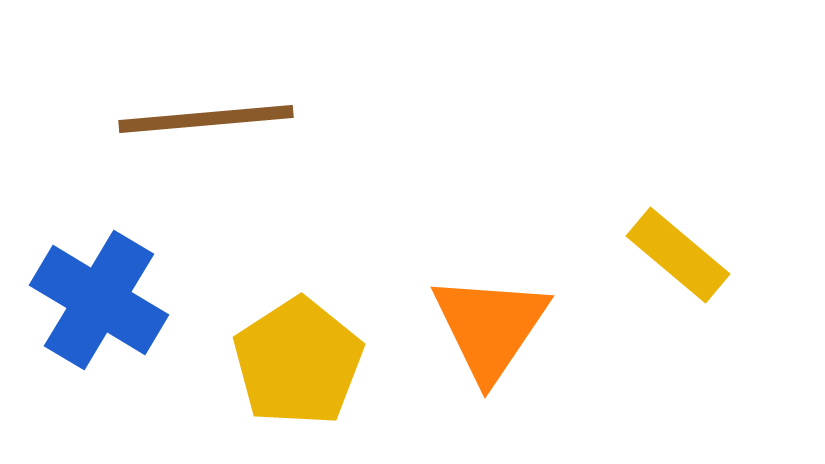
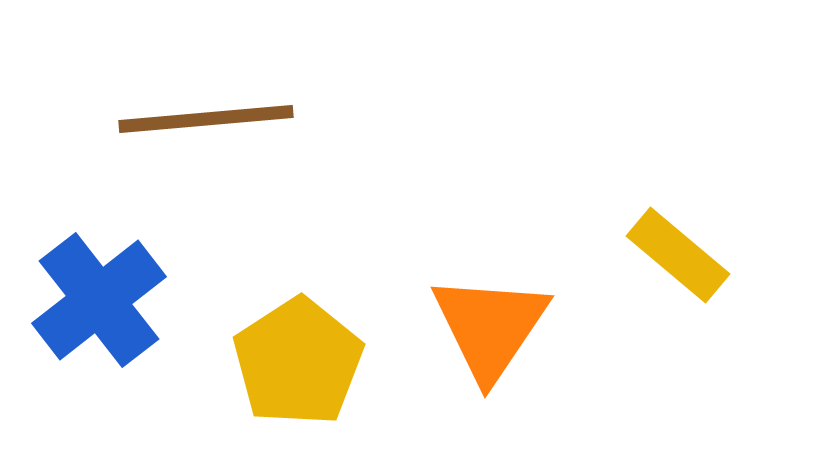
blue cross: rotated 21 degrees clockwise
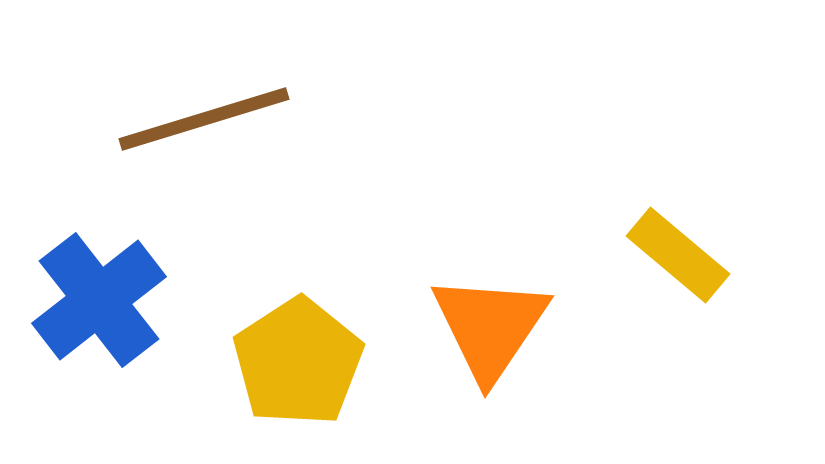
brown line: moved 2 px left; rotated 12 degrees counterclockwise
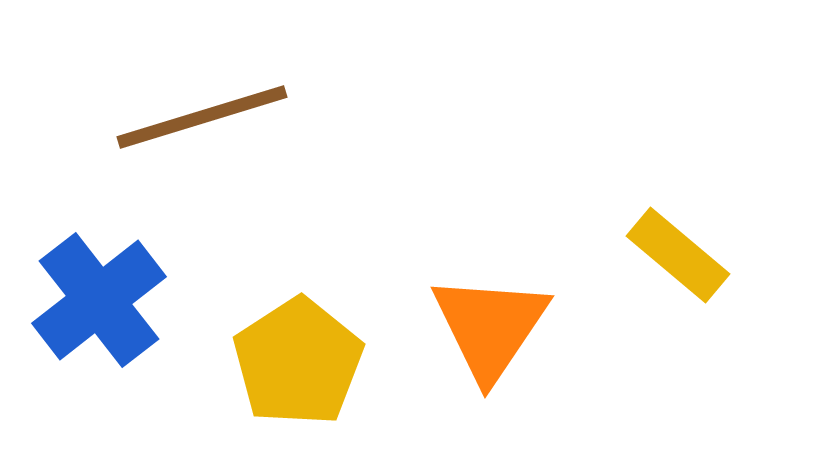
brown line: moved 2 px left, 2 px up
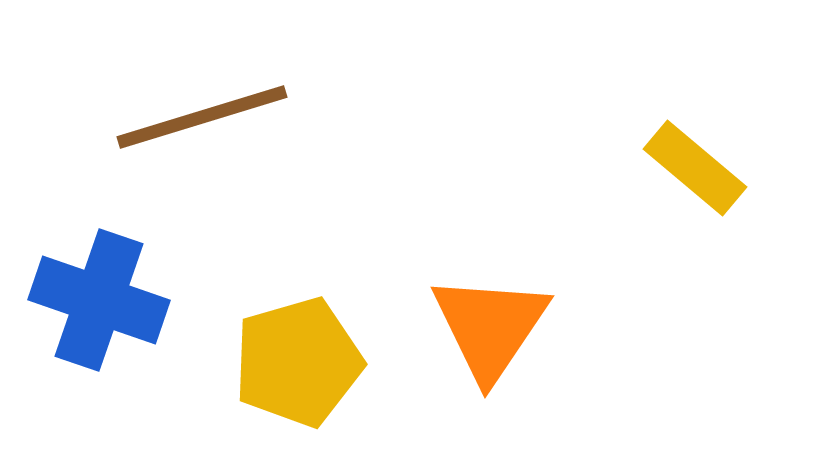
yellow rectangle: moved 17 px right, 87 px up
blue cross: rotated 33 degrees counterclockwise
yellow pentagon: rotated 17 degrees clockwise
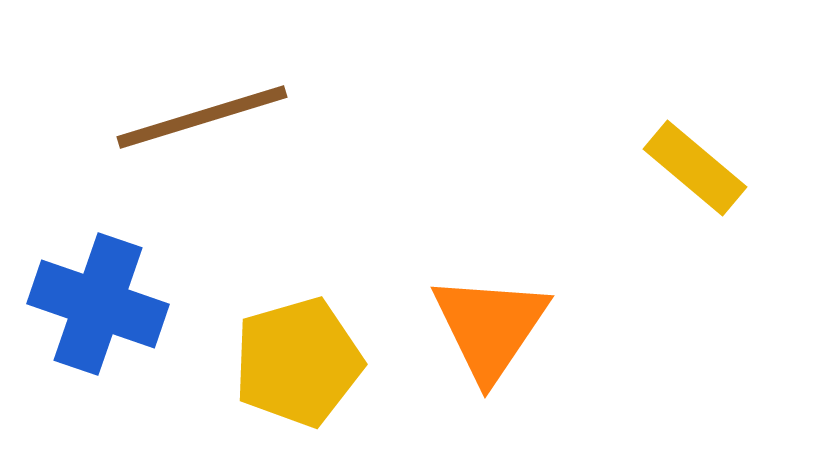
blue cross: moved 1 px left, 4 px down
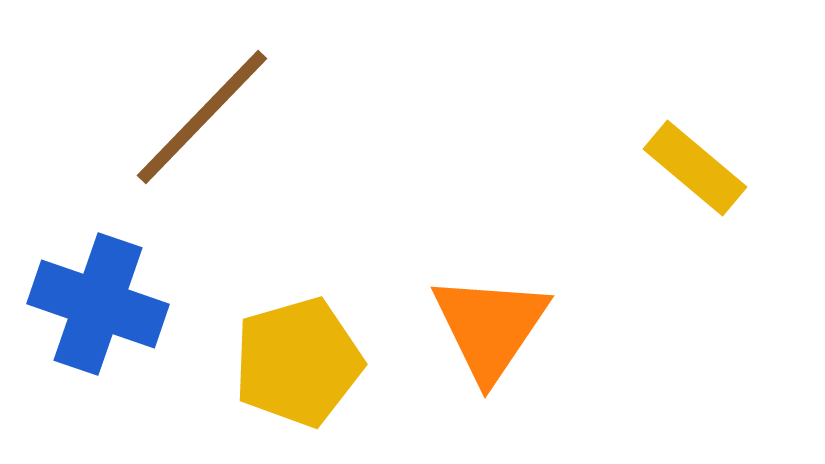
brown line: rotated 29 degrees counterclockwise
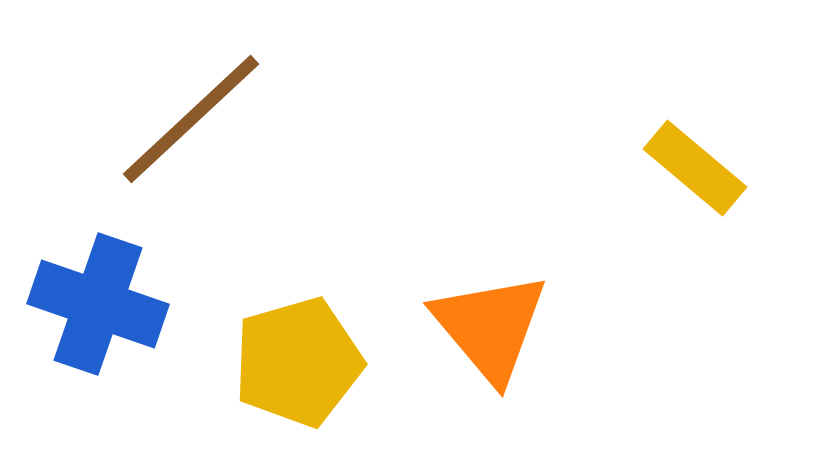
brown line: moved 11 px left, 2 px down; rotated 3 degrees clockwise
orange triangle: rotated 14 degrees counterclockwise
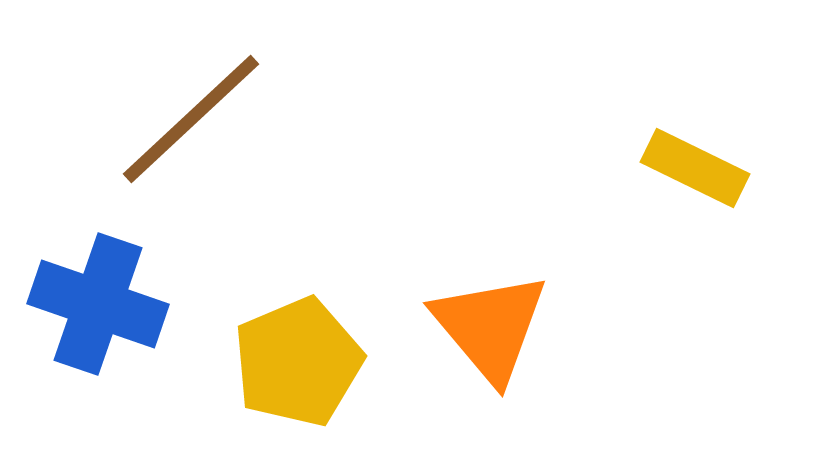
yellow rectangle: rotated 14 degrees counterclockwise
yellow pentagon: rotated 7 degrees counterclockwise
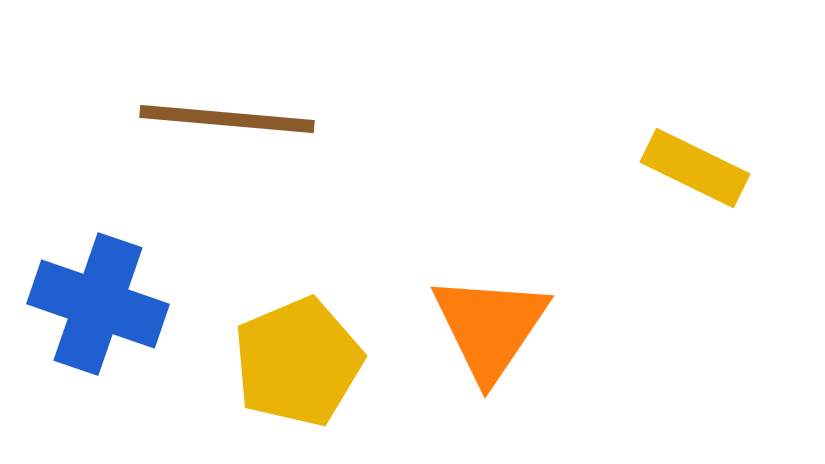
brown line: moved 36 px right; rotated 48 degrees clockwise
orange triangle: rotated 14 degrees clockwise
